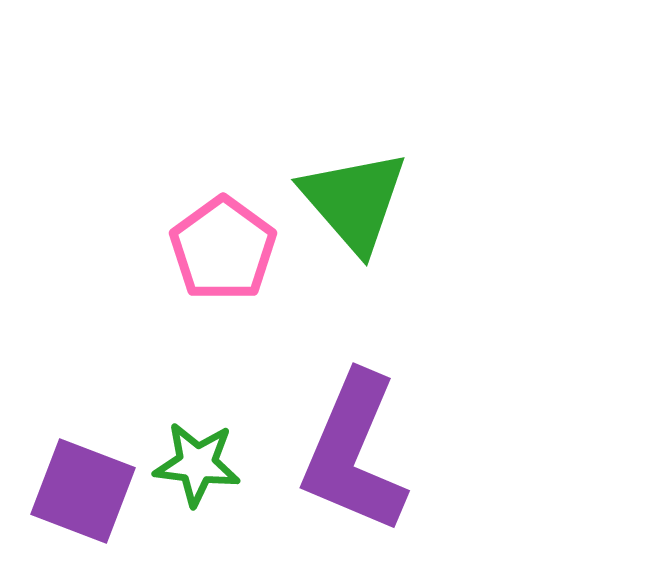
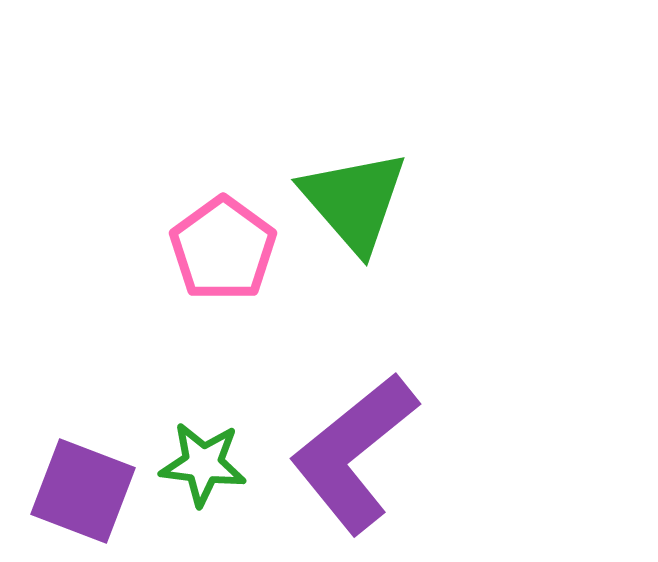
purple L-shape: rotated 28 degrees clockwise
green star: moved 6 px right
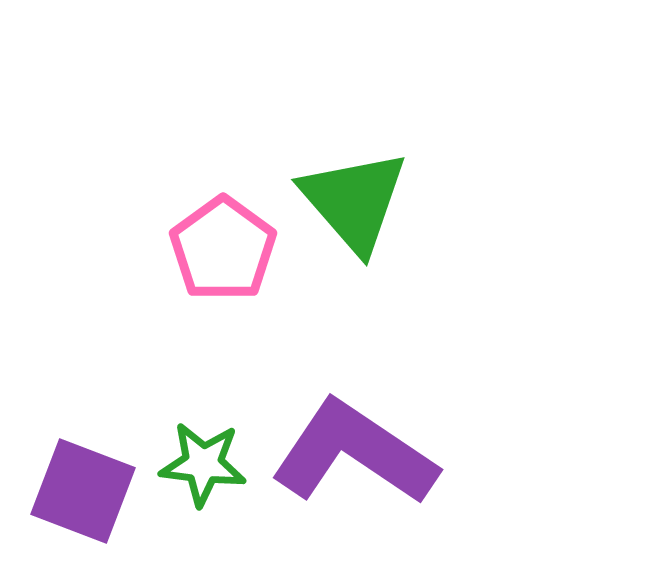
purple L-shape: rotated 73 degrees clockwise
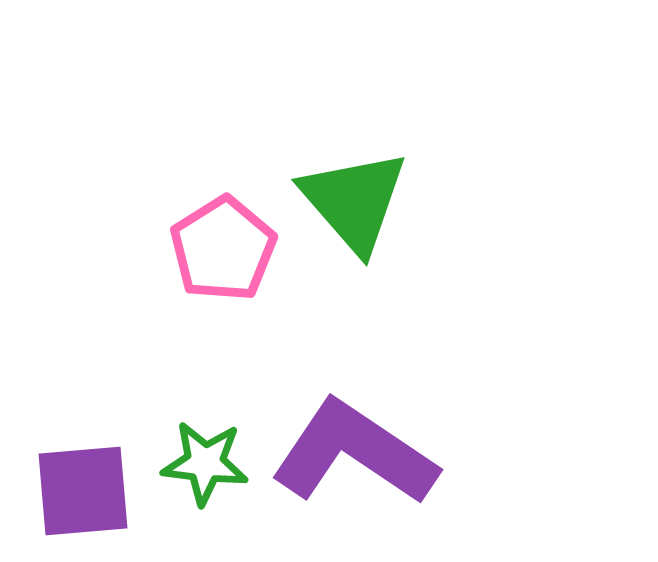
pink pentagon: rotated 4 degrees clockwise
green star: moved 2 px right, 1 px up
purple square: rotated 26 degrees counterclockwise
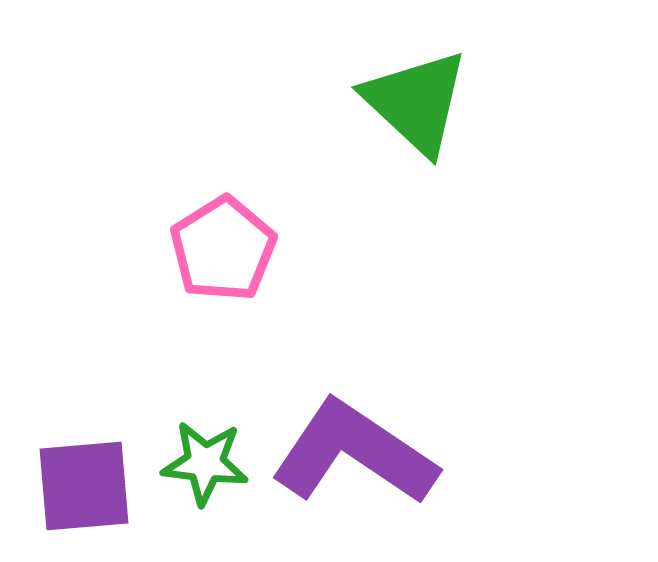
green triangle: moved 62 px right, 99 px up; rotated 6 degrees counterclockwise
purple square: moved 1 px right, 5 px up
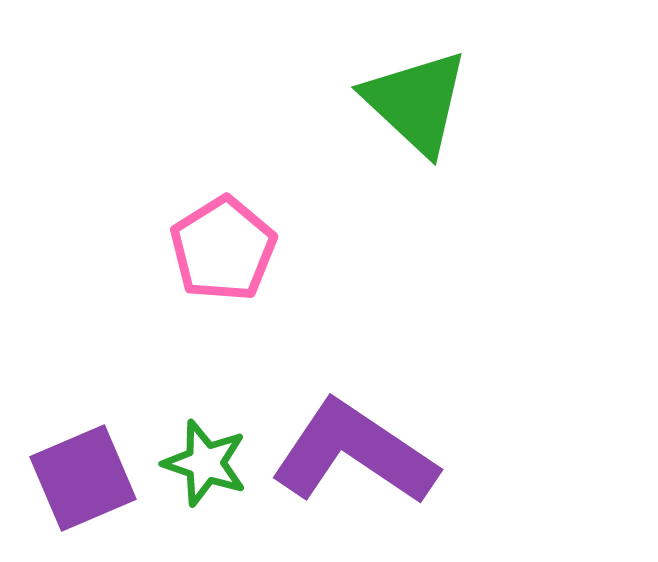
green star: rotated 12 degrees clockwise
purple square: moved 1 px left, 8 px up; rotated 18 degrees counterclockwise
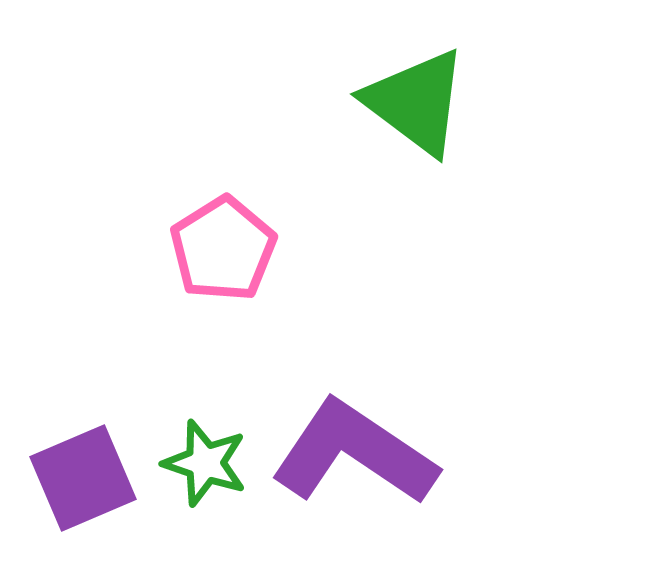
green triangle: rotated 6 degrees counterclockwise
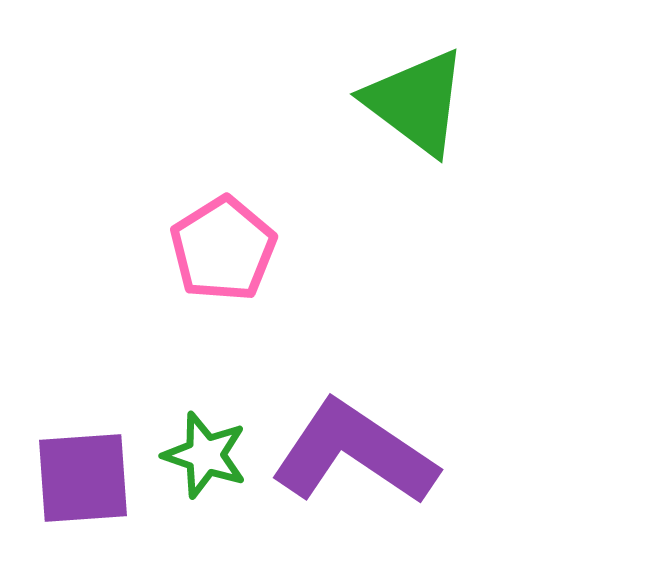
green star: moved 8 px up
purple square: rotated 19 degrees clockwise
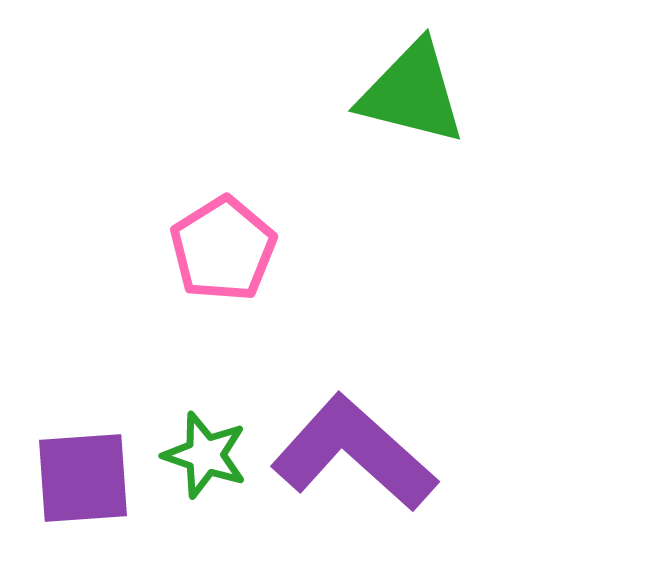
green triangle: moved 4 px left, 9 px up; rotated 23 degrees counterclockwise
purple L-shape: rotated 8 degrees clockwise
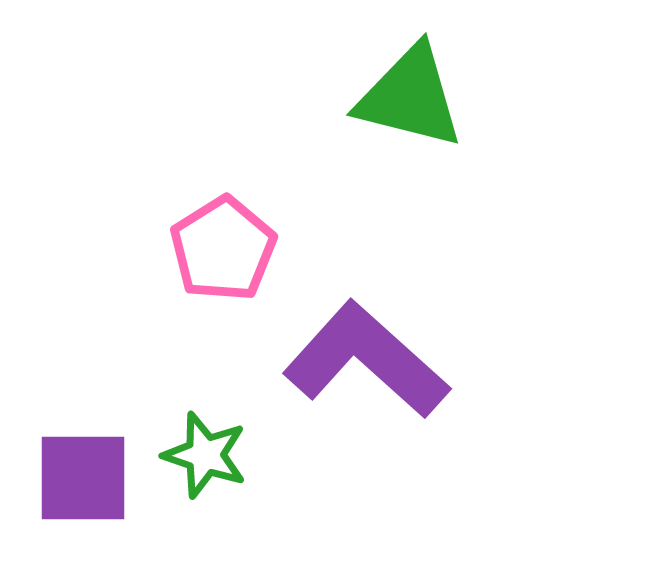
green triangle: moved 2 px left, 4 px down
purple L-shape: moved 12 px right, 93 px up
purple square: rotated 4 degrees clockwise
